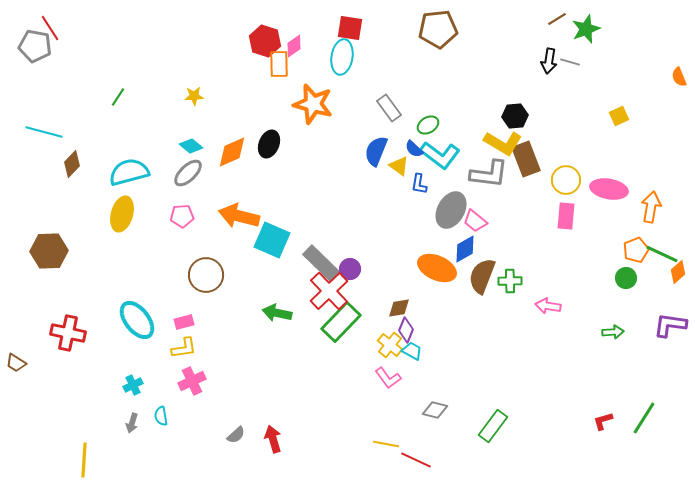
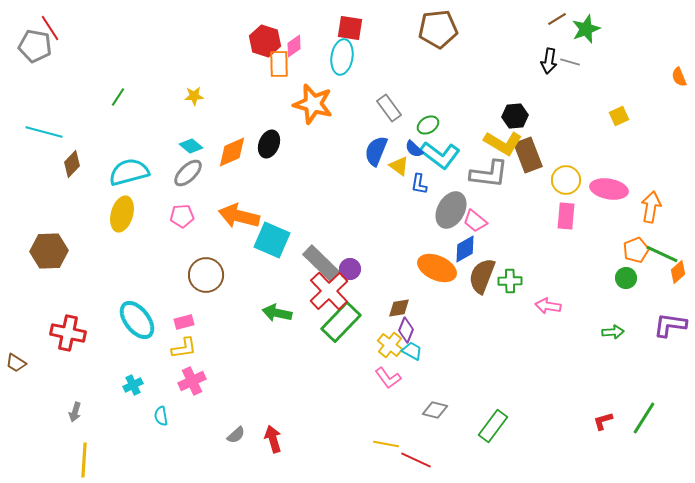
brown rectangle at (526, 159): moved 2 px right, 4 px up
gray arrow at (132, 423): moved 57 px left, 11 px up
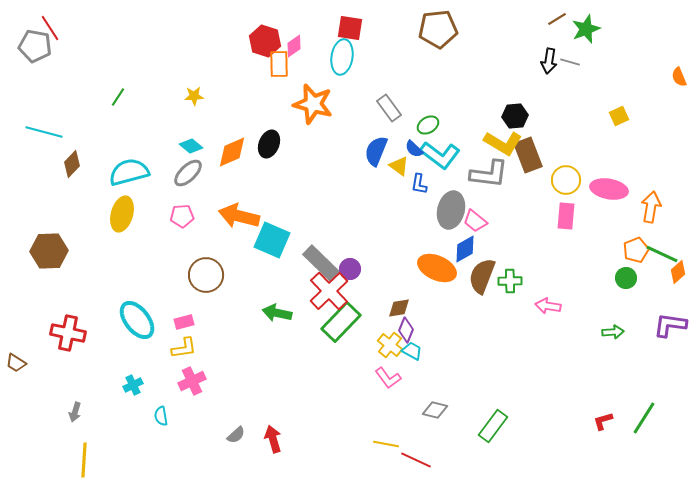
gray ellipse at (451, 210): rotated 15 degrees counterclockwise
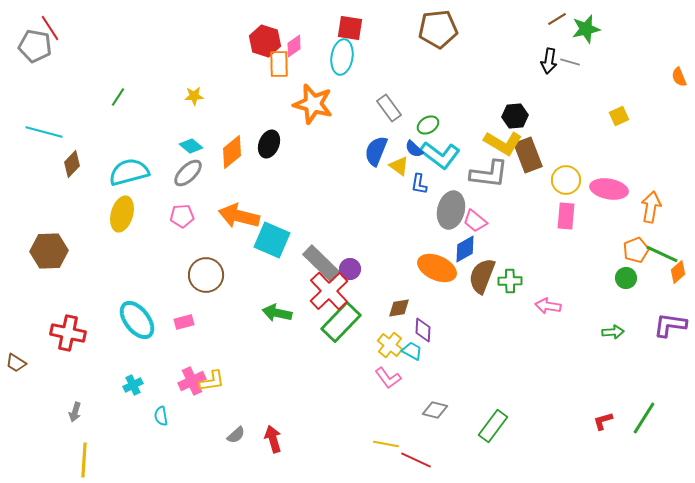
green star at (586, 29): rotated 8 degrees clockwise
orange diamond at (232, 152): rotated 16 degrees counterclockwise
purple diamond at (406, 330): moved 17 px right; rotated 20 degrees counterclockwise
yellow L-shape at (184, 348): moved 28 px right, 33 px down
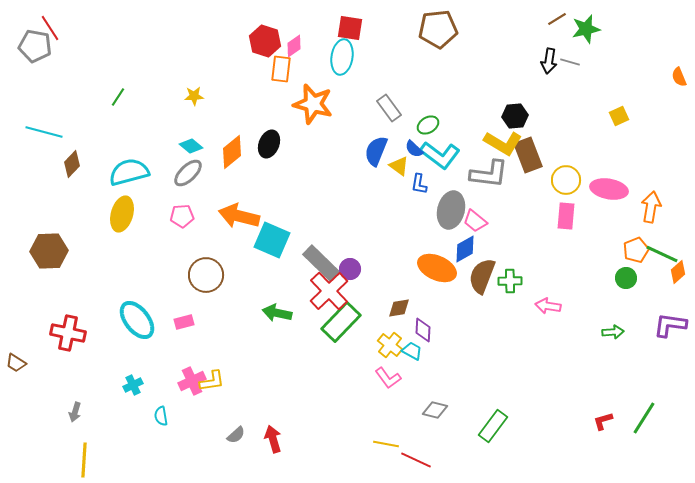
orange rectangle at (279, 64): moved 2 px right, 5 px down; rotated 8 degrees clockwise
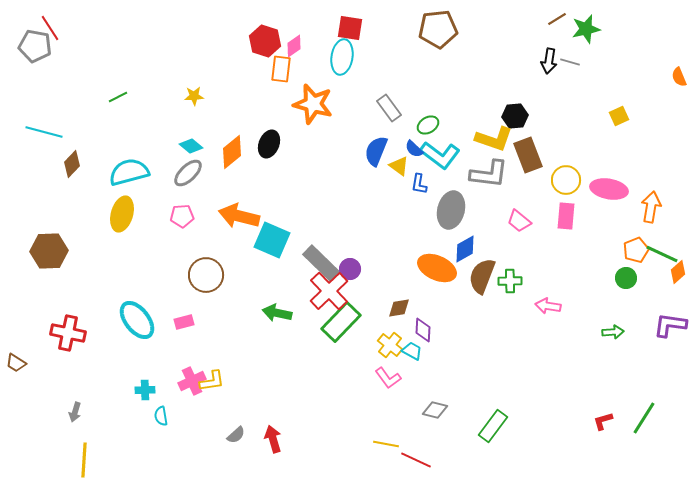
green line at (118, 97): rotated 30 degrees clockwise
yellow L-shape at (503, 143): moved 9 px left, 4 px up; rotated 12 degrees counterclockwise
pink trapezoid at (475, 221): moved 44 px right
cyan cross at (133, 385): moved 12 px right, 5 px down; rotated 24 degrees clockwise
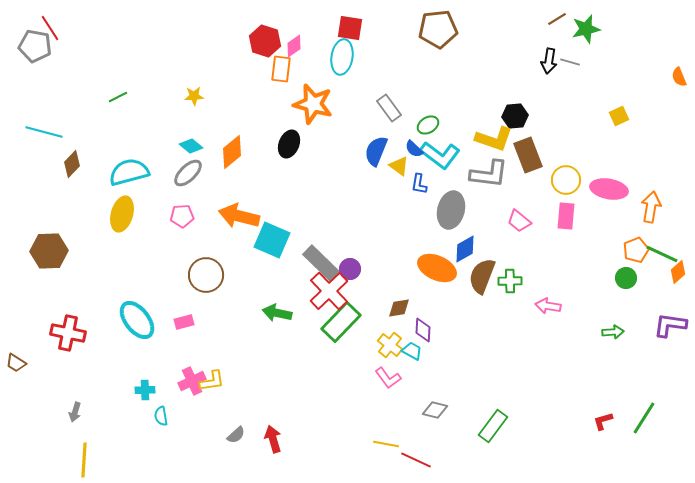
black ellipse at (269, 144): moved 20 px right
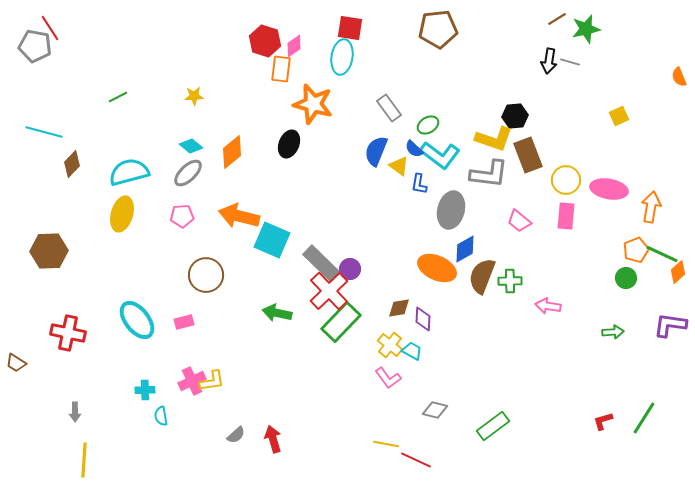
purple diamond at (423, 330): moved 11 px up
gray arrow at (75, 412): rotated 18 degrees counterclockwise
green rectangle at (493, 426): rotated 16 degrees clockwise
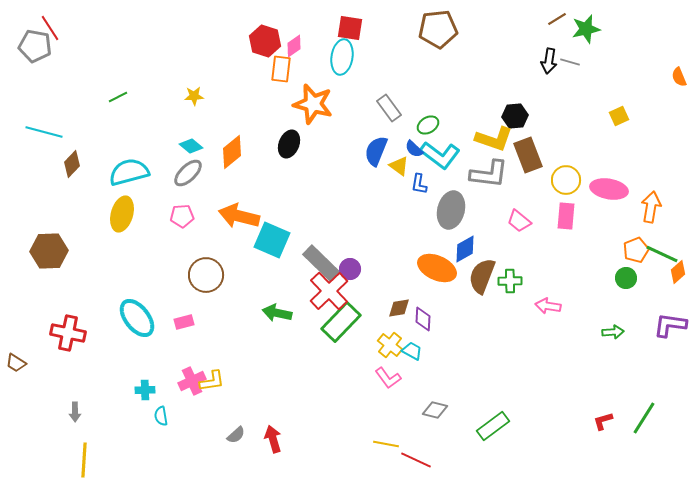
cyan ellipse at (137, 320): moved 2 px up
